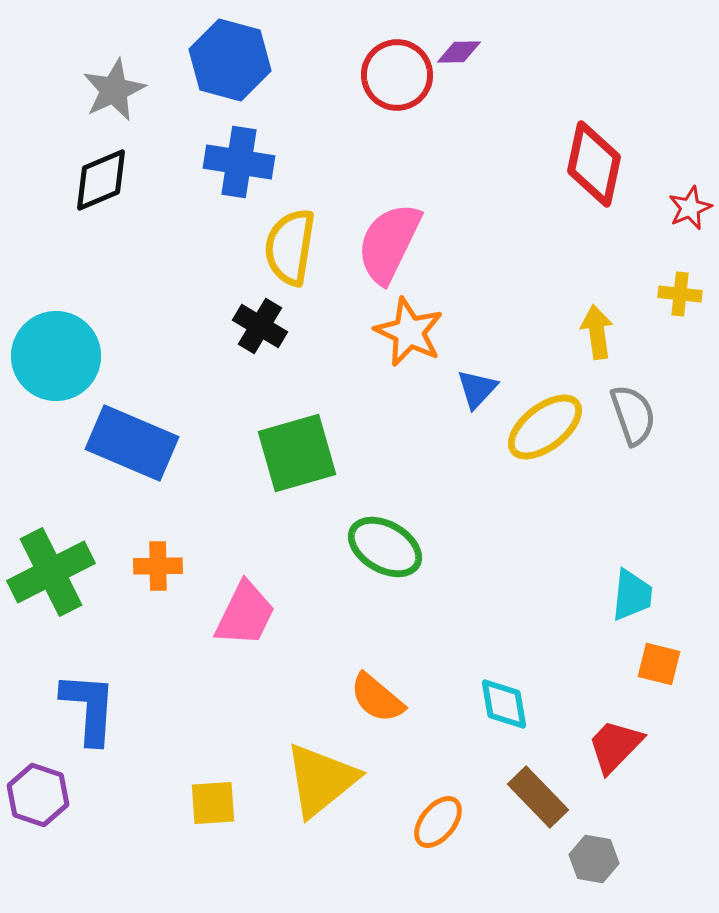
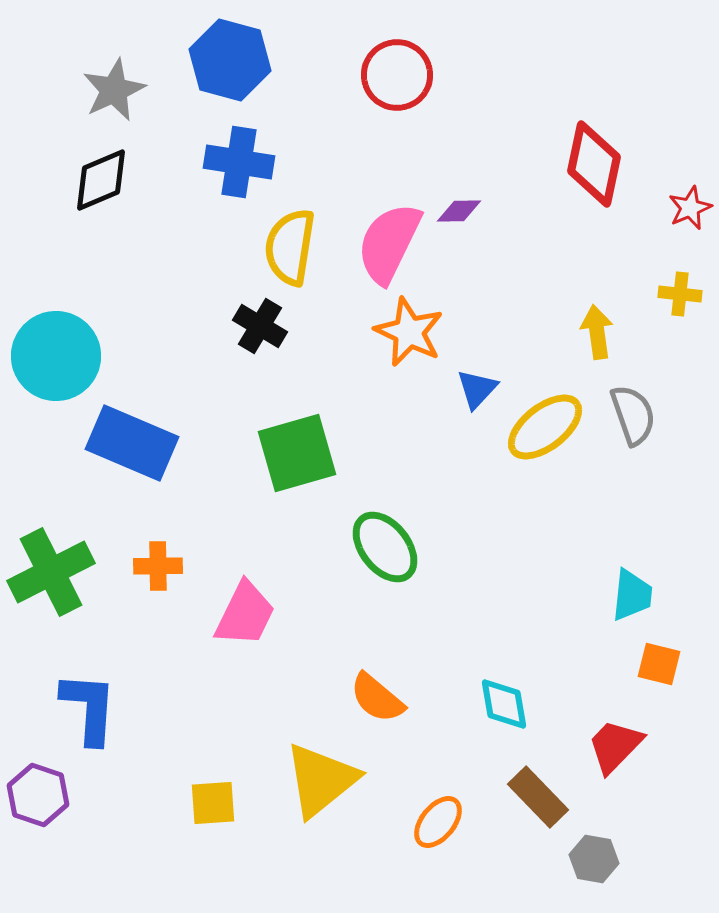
purple diamond: moved 159 px down
green ellipse: rotated 22 degrees clockwise
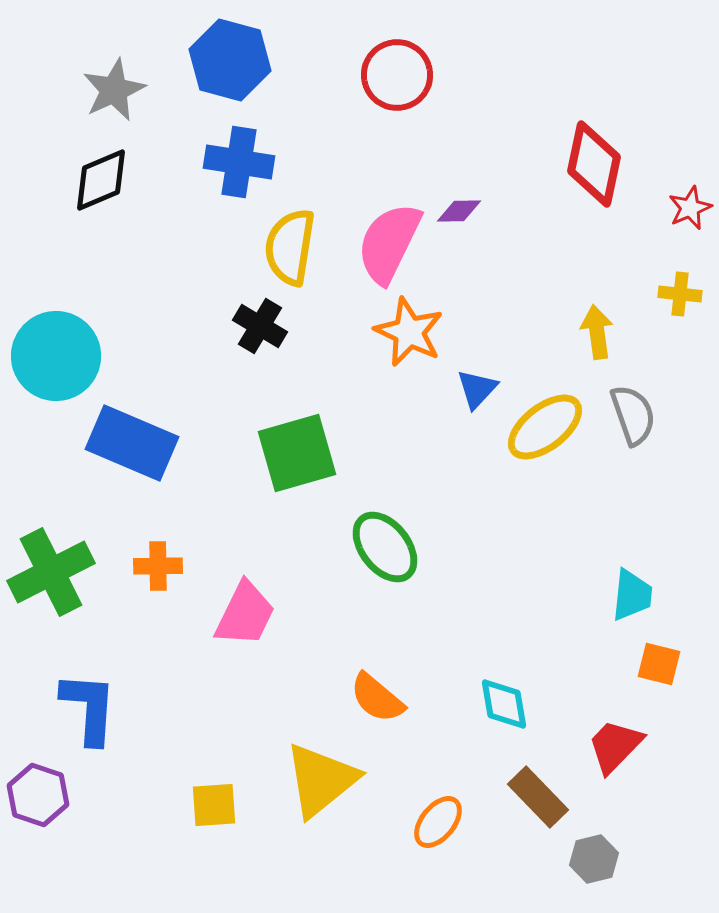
yellow square: moved 1 px right, 2 px down
gray hexagon: rotated 24 degrees counterclockwise
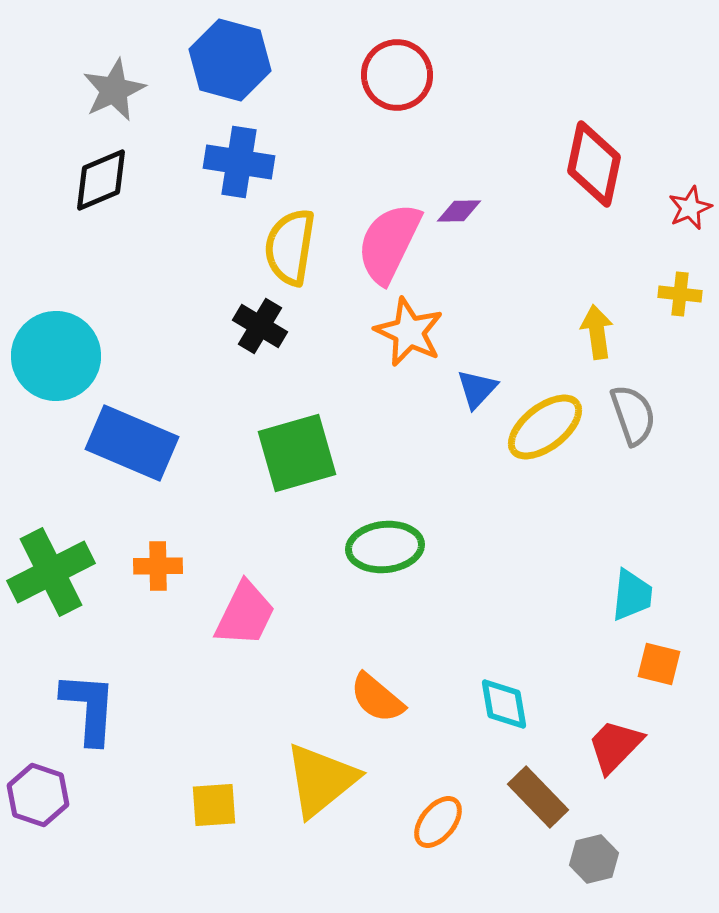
green ellipse: rotated 58 degrees counterclockwise
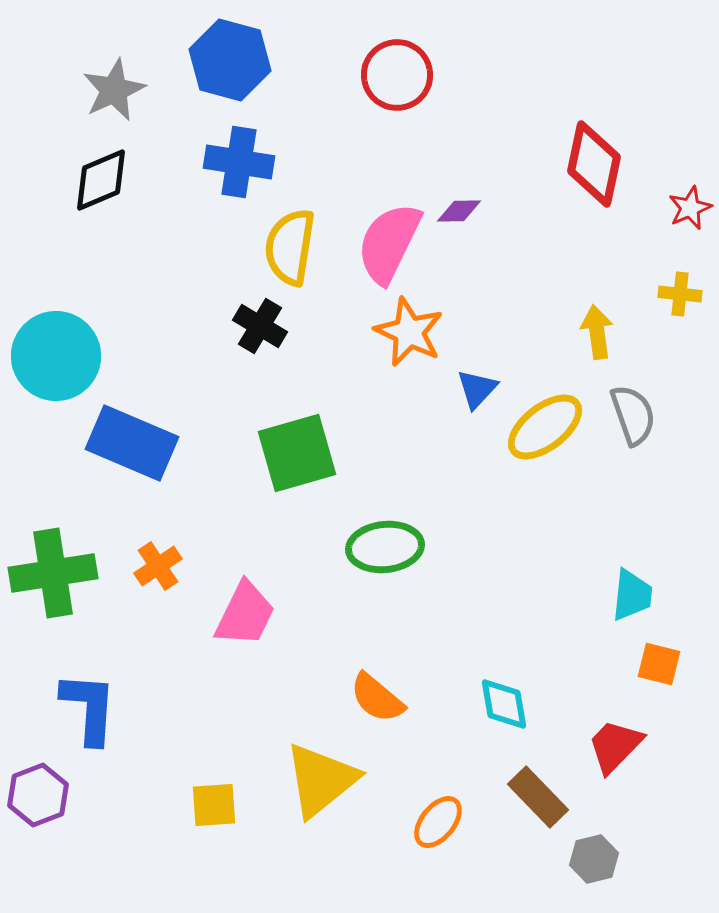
orange cross: rotated 33 degrees counterclockwise
green cross: moved 2 px right, 1 px down; rotated 18 degrees clockwise
purple hexagon: rotated 20 degrees clockwise
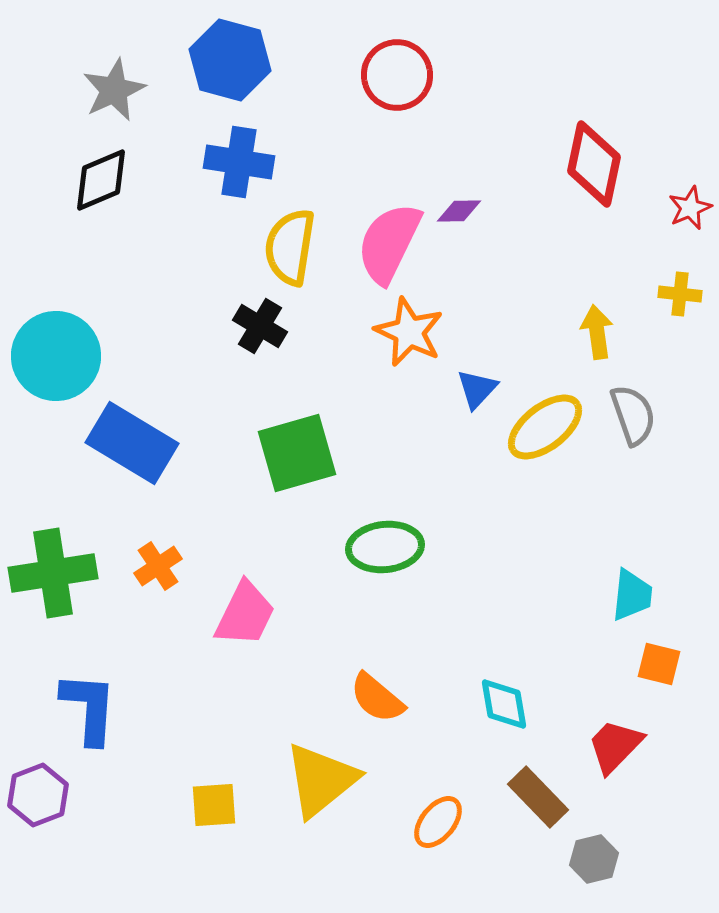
blue rectangle: rotated 8 degrees clockwise
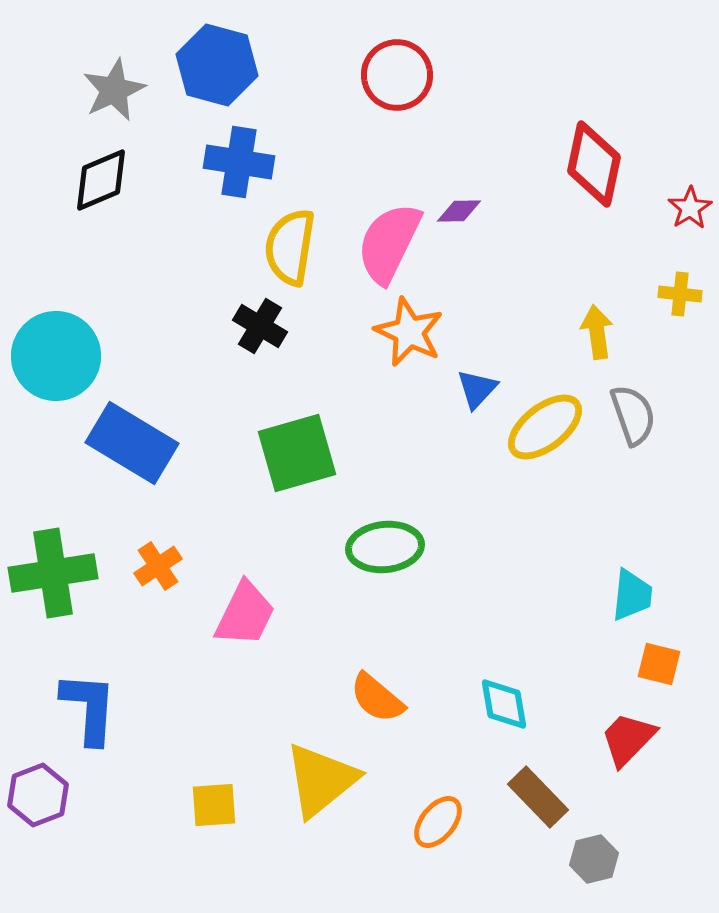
blue hexagon: moved 13 px left, 5 px down
red star: rotated 9 degrees counterclockwise
red trapezoid: moved 13 px right, 7 px up
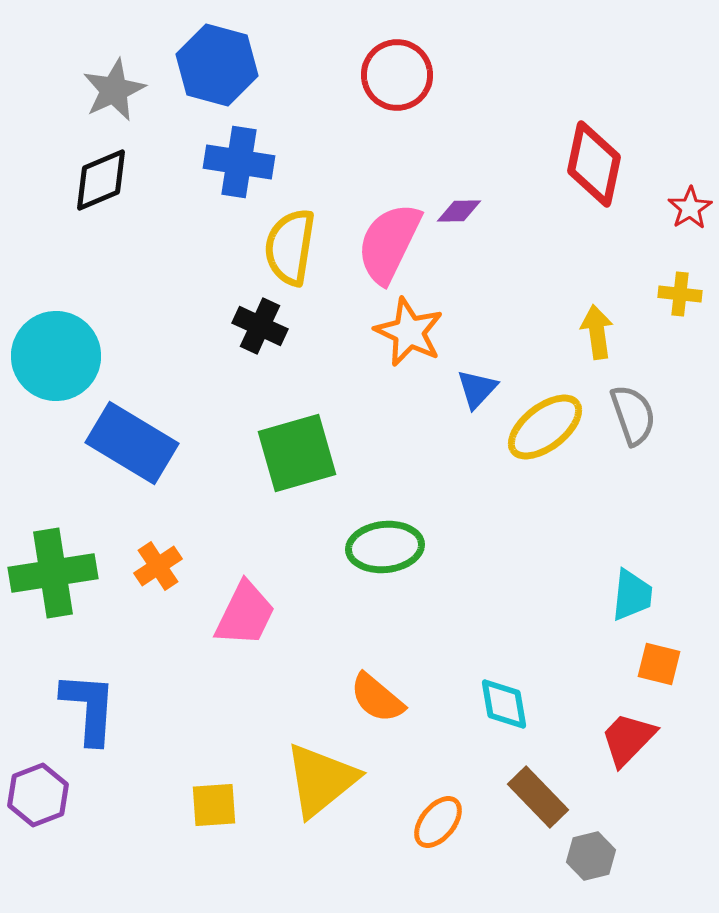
black cross: rotated 6 degrees counterclockwise
gray hexagon: moved 3 px left, 3 px up
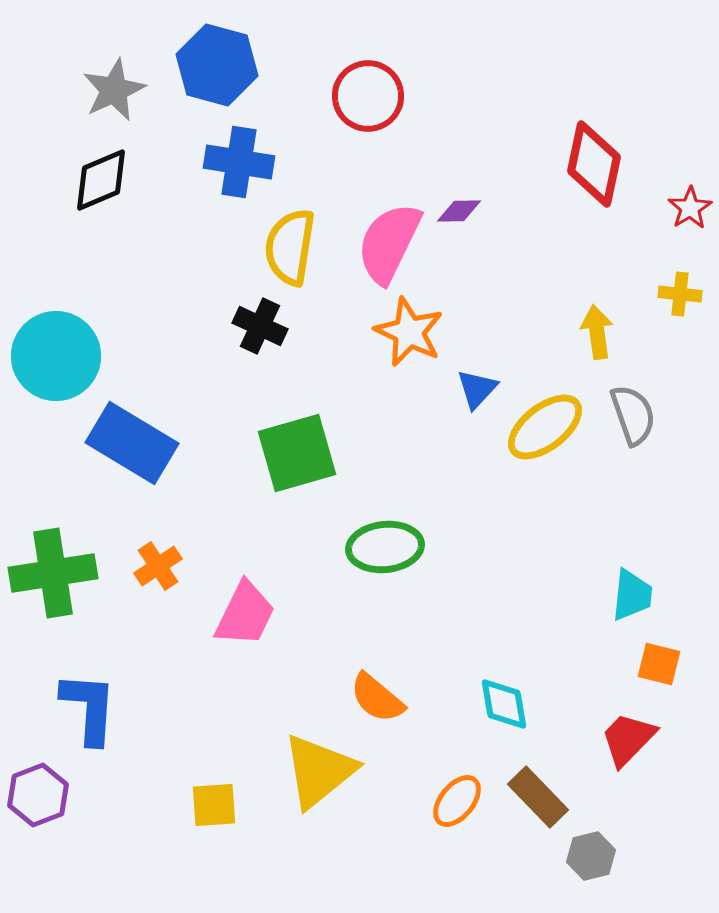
red circle: moved 29 px left, 21 px down
yellow triangle: moved 2 px left, 9 px up
orange ellipse: moved 19 px right, 21 px up
